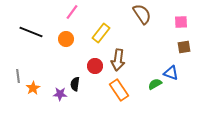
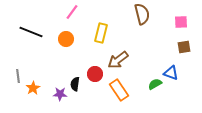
brown semicircle: rotated 20 degrees clockwise
yellow rectangle: rotated 24 degrees counterclockwise
brown arrow: rotated 45 degrees clockwise
red circle: moved 8 px down
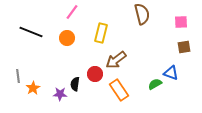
orange circle: moved 1 px right, 1 px up
brown arrow: moved 2 px left
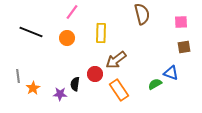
yellow rectangle: rotated 12 degrees counterclockwise
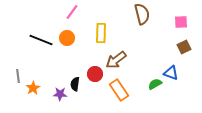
black line: moved 10 px right, 8 px down
brown square: rotated 16 degrees counterclockwise
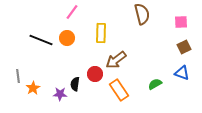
blue triangle: moved 11 px right
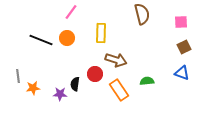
pink line: moved 1 px left
brown arrow: rotated 125 degrees counterclockwise
green semicircle: moved 8 px left, 3 px up; rotated 24 degrees clockwise
orange star: rotated 24 degrees clockwise
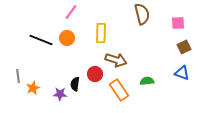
pink square: moved 3 px left, 1 px down
orange star: rotated 16 degrees counterclockwise
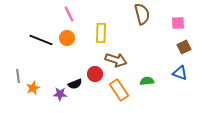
pink line: moved 2 px left, 2 px down; rotated 63 degrees counterclockwise
blue triangle: moved 2 px left
black semicircle: rotated 120 degrees counterclockwise
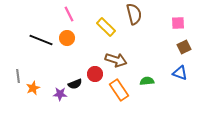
brown semicircle: moved 8 px left
yellow rectangle: moved 5 px right, 6 px up; rotated 48 degrees counterclockwise
